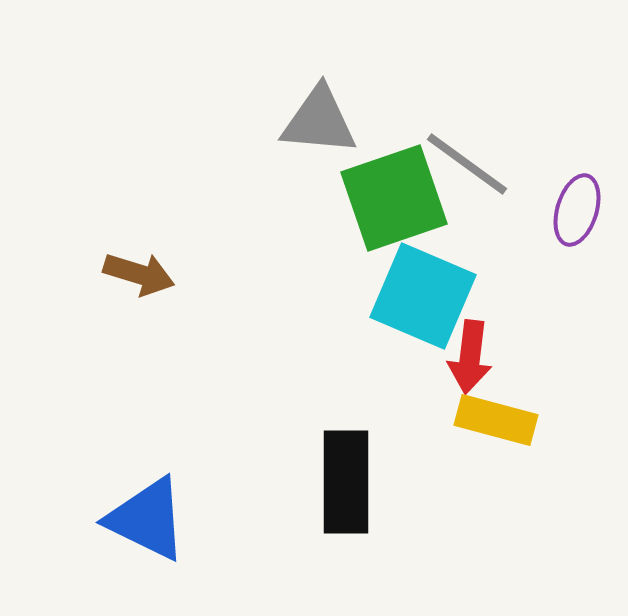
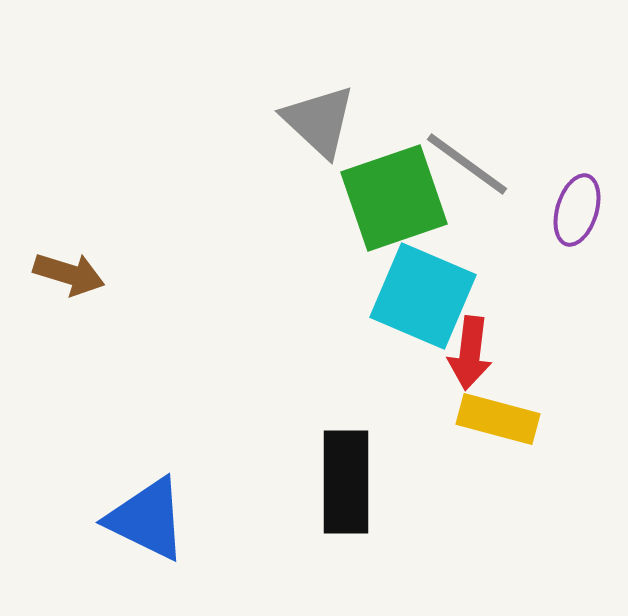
gray triangle: rotated 38 degrees clockwise
brown arrow: moved 70 px left
red arrow: moved 4 px up
yellow rectangle: moved 2 px right, 1 px up
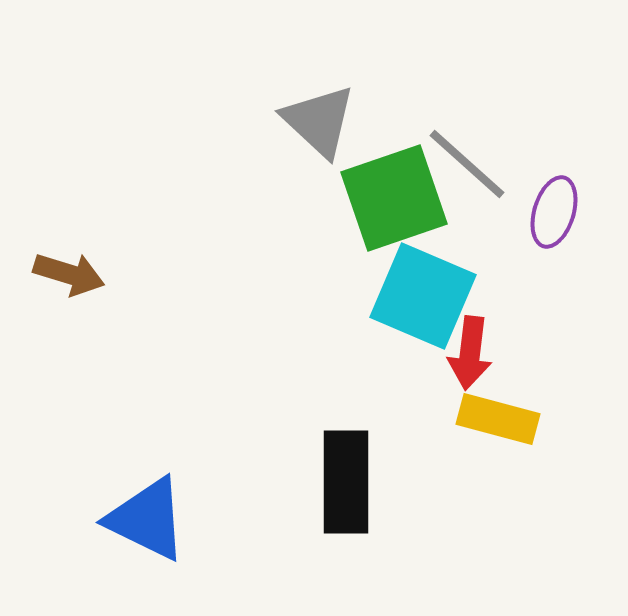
gray line: rotated 6 degrees clockwise
purple ellipse: moved 23 px left, 2 px down
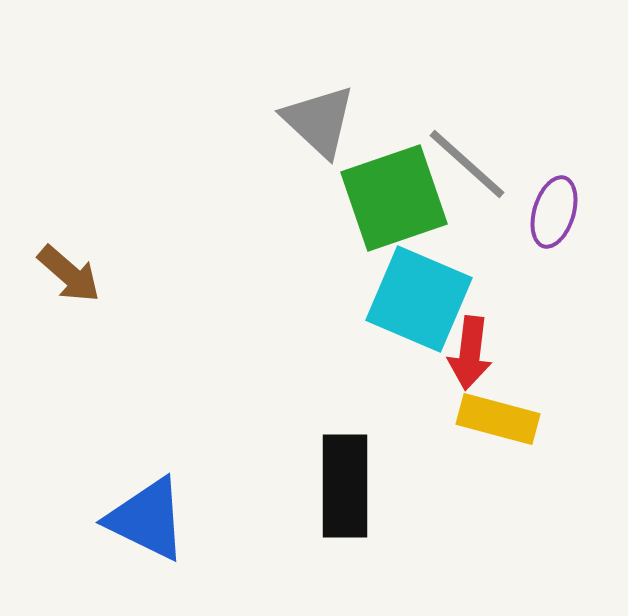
brown arrow: rotated 24 degrees clockwise
cyan square: moved 4 px left, 3 px down
black rectangle: moved 1 px left, 4 px down
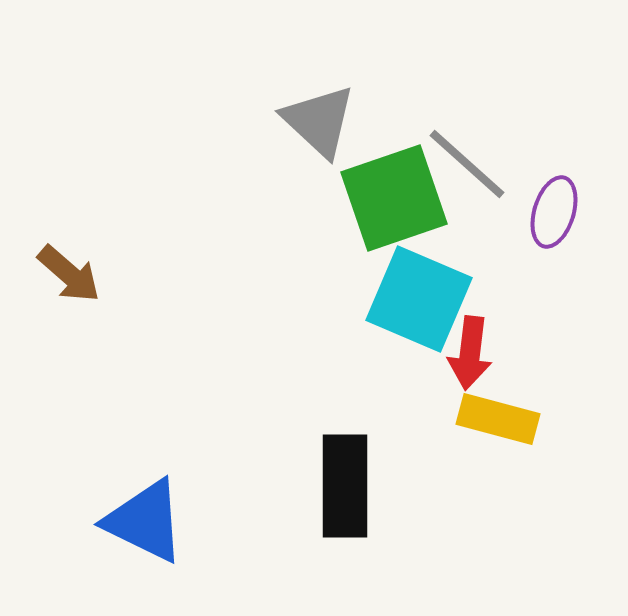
blue triangle: moved 2 px left, 2 px down
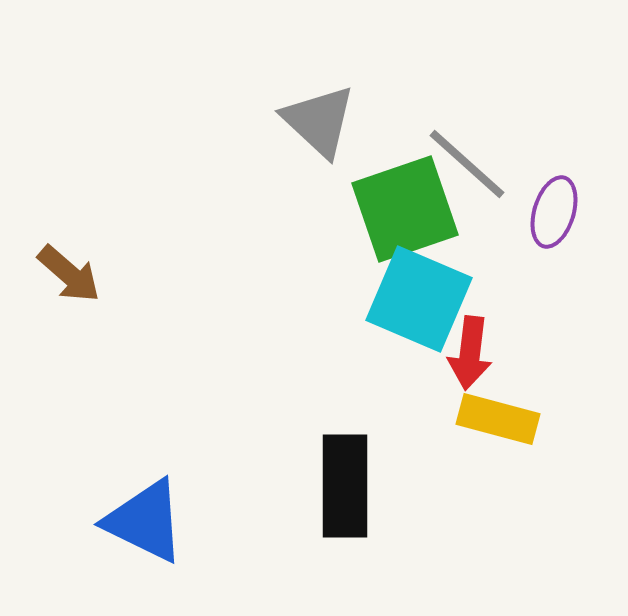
green square: moved 11 px right, 11 px down
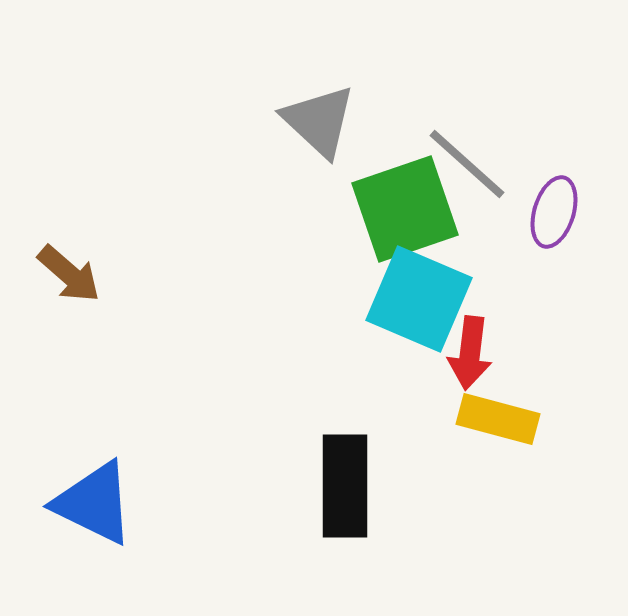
blue triangle: moved 51 px left, 18 px up
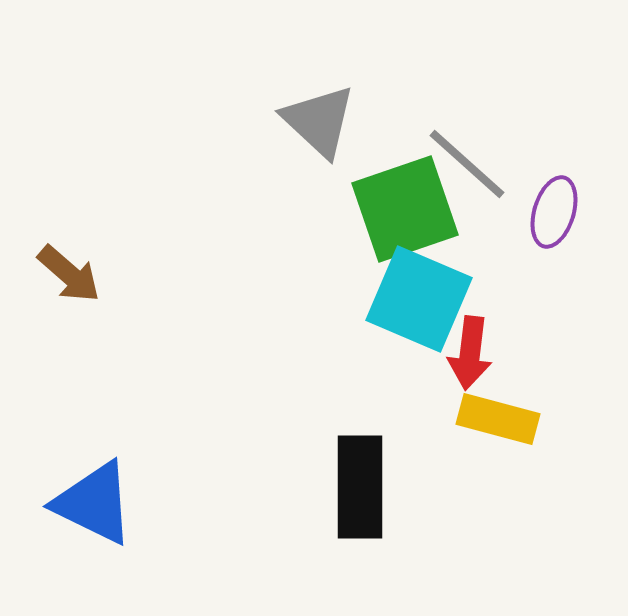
black rectangle: moved 15 px right, 1 px down
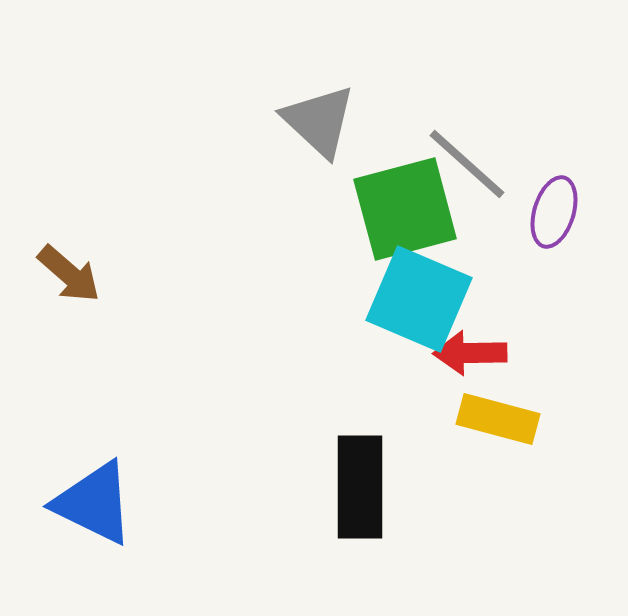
green square: rotated 4 degrees clockwise
red arrow: rotated 82 degrees clockwise
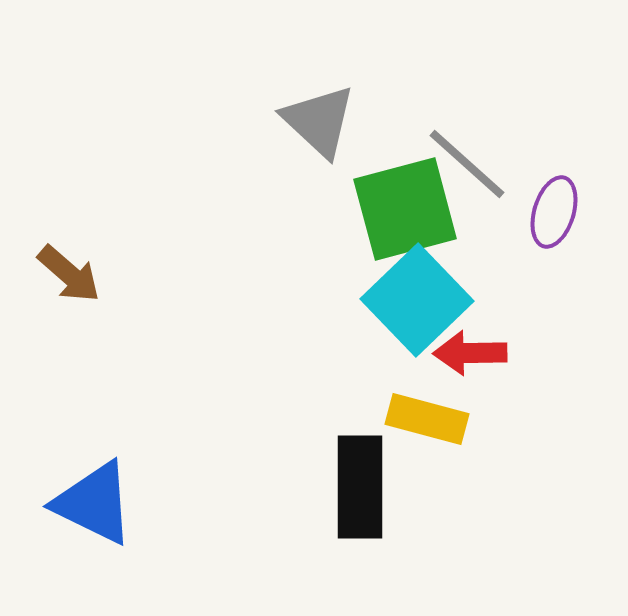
cyan square: moved 2 px left, 1 px down; rotated 23 degrees clockwise
yellow rectangle: moved 71 px left
